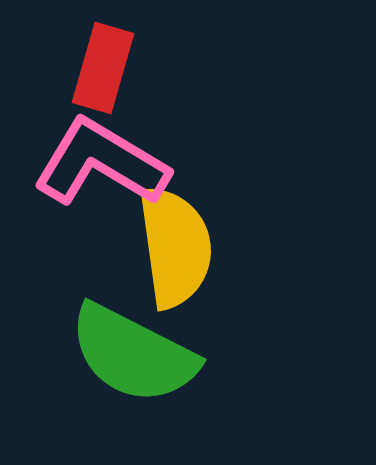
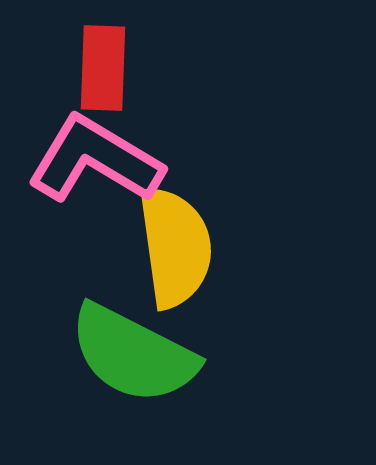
red rectangle: rotated 14 degrees counterclockwise
pink L-shape: moved 6 px left, 3 px up
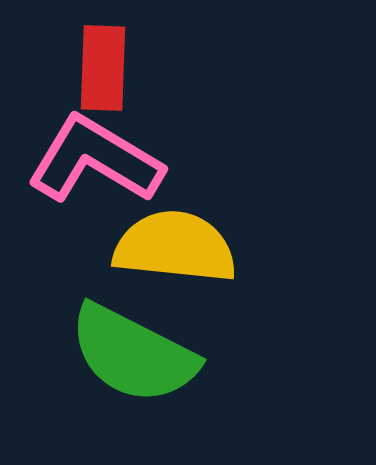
yellow semicircle: rotated 76 degrees counterclockwise
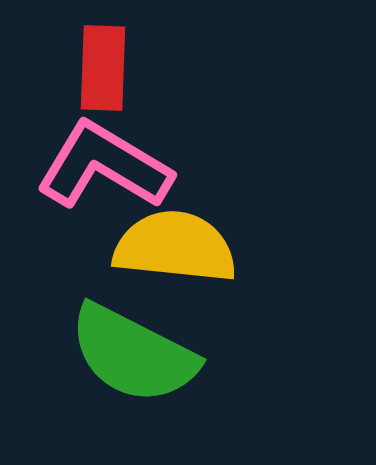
pink L-shape: moved 9 px right, 6 px down
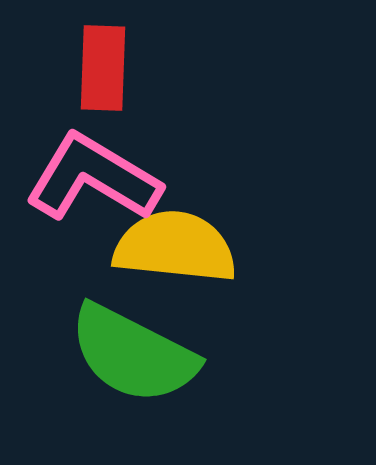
pink L-shape: moved 11 px left, 12 px down
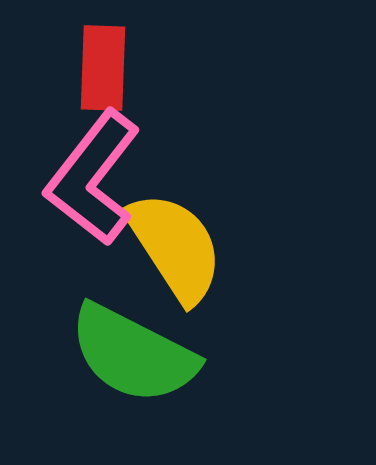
pink L-shape: rotated 83 degrees counterclockwise
yellow semicircle: rotated 51 degrees clockwise
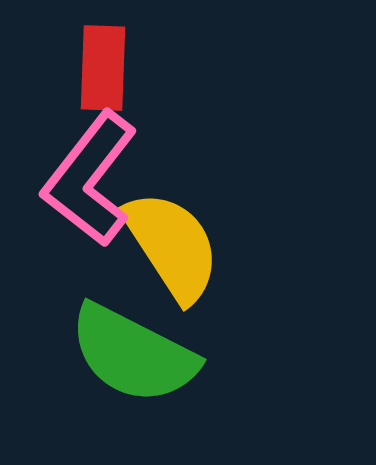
pink L-shape: moved 3 px left, 1 px down
yellow semicircle: moved 3 px left, 1 px up
